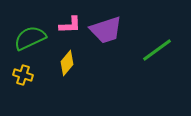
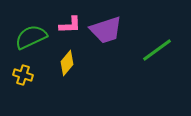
green semicircle: moved 1 px right, 1 px up
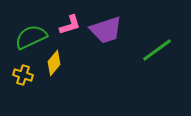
pink L-shape: rotated 15 degrees counterclockwise
yellow diamond: moved 13 px left
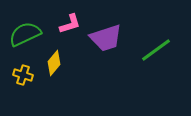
pink L-shape: moved 1 px up
purple trapezoid: moved 8 px down
green semicircle: moved 6 px left, 3 px up
green line: moved 1 px left
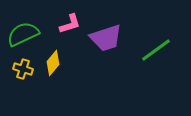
green semicircle: moved 2 px left
yellow diamond: moved 1 px left
yellow cross: moved 6 px up
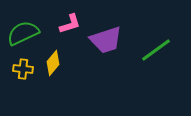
green semicircle: moved 1 px up
purple trapezoid: moved 2 px down
yellow cross: rotated 12 degrees counterclockwise
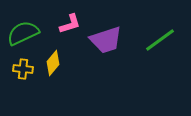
green line: moved 4 px right, 10 px up
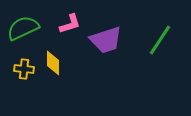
green semicircle: moved 5 px up
green line: rotated 20 degrees counterclockwise
yellow diamond: rotated 40 degrees counterclockwise
yellow cross: moved 1 px right
